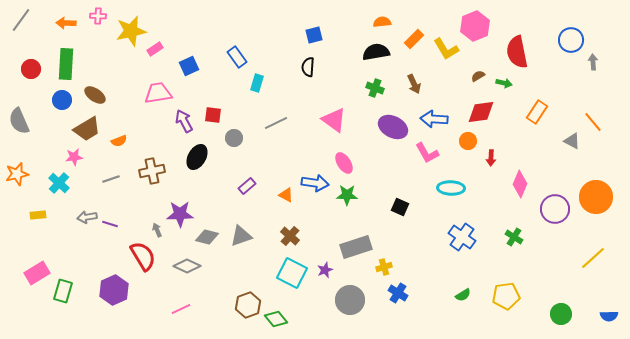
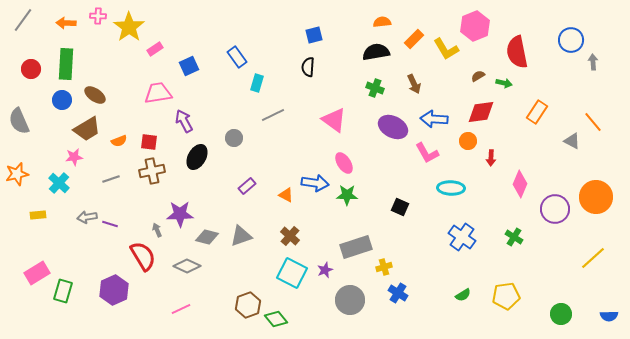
gray line at (21, 20): moved 2 px right
yellow star at (131, 31): moved 2 px left, 4 px up; rotated 24 degrees counterclockwise
red square at (213, 115): moved 64 px left, 27 px down
gray line at (276, 123): moved 3 px left, 8 px up
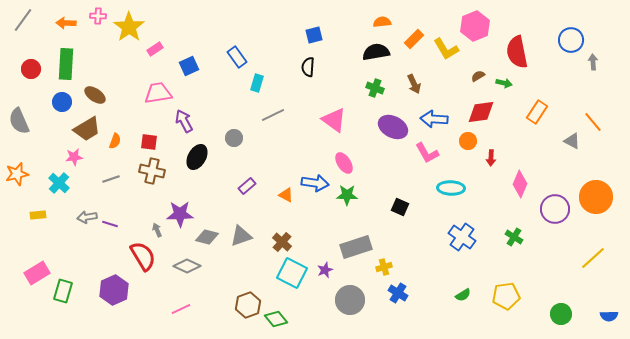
blue circle at (62, 100): moved 2 px down
orange semicircle at (119, 141): moved 4 px left; rotated 49 degrees counterclockwise
brown cross at (152, 171): rotated 25 degrees clockwise
brown cross at (290, 236): moved 8 px left, 6 px down
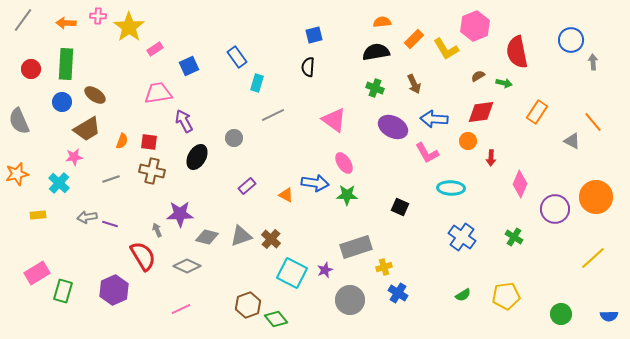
orange semicircle at (115, 141): moved 7 px right
brown cross at (282, 242): moved 11 px left, 3 px up
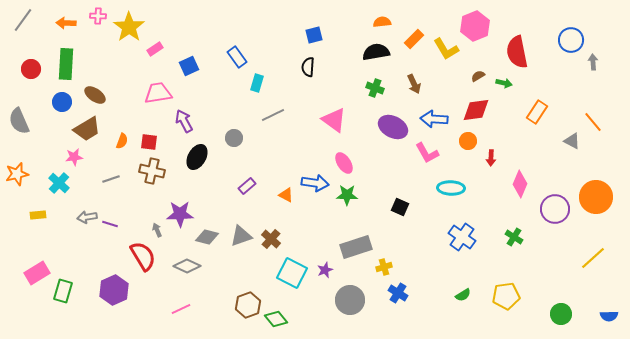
red diamond at (481, 112): moved 5 px left, 2 px up
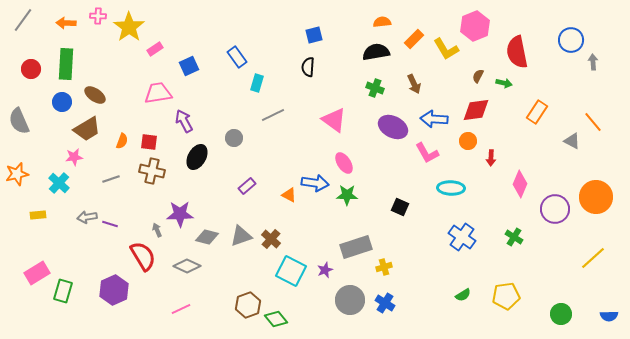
brown semicircle at (478, 76): rotated 32 degrees counterclockwise
orange triangle at (286, 195): moved 3 px right
cyan square at (292, 273): moved 1 px left, 2 px up
blue cross at (398, 293): moved 13 px left, 10 px down
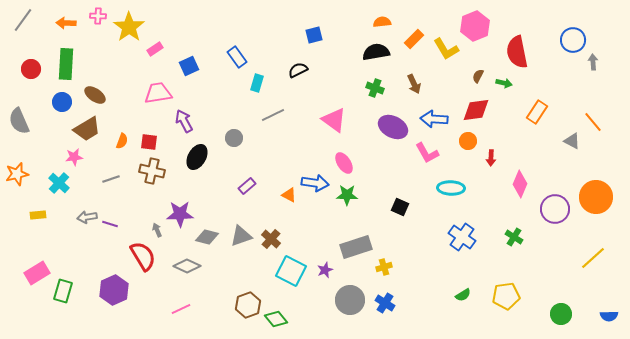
blue circle at (571, 40): moved 2 px right
black semicircle at (308, 67): moved 10 px left, 3 px down; rotated 60 degrees clockwise
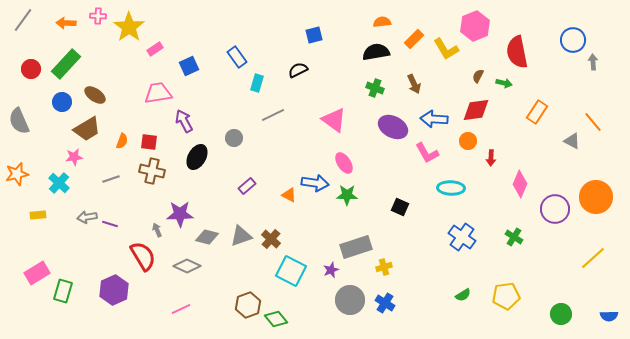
green rectangle at (66, 64): rotated 40 degrees clockwise
purple star at (325, 270): moved 6 px right
